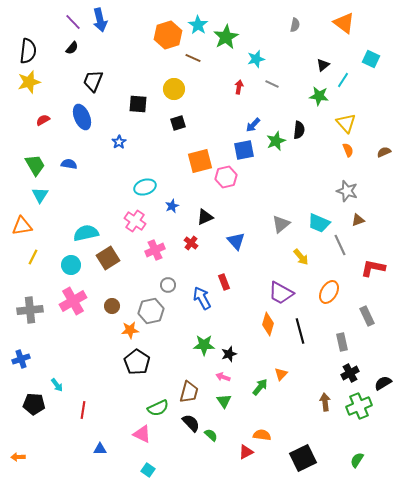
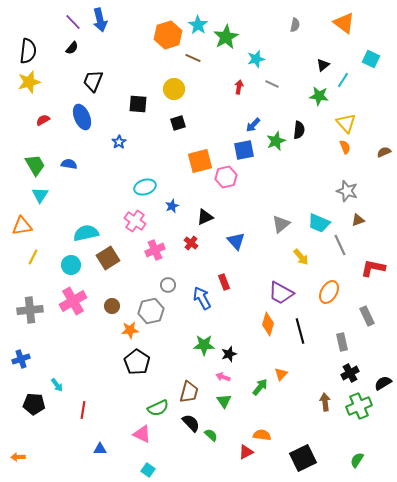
orange semicircle at (348, 150): moved 3 px left, 3 px up
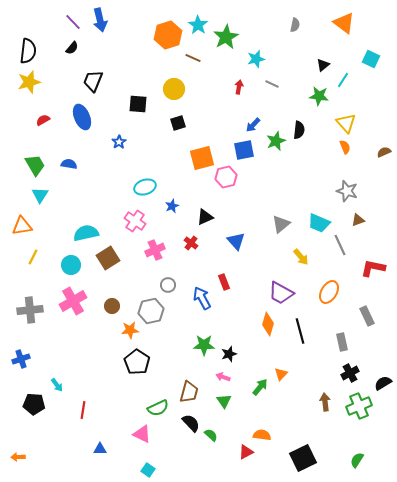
orange square at (200, 161): moved 2 px right, 3 px up
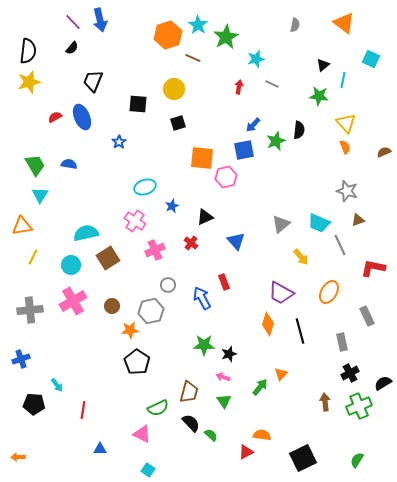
cyan line at (343, 80): rotated 21 degrees counterclockwise
red semicircle at (43, 120): moved 12 px right, 3 px up
orange square at (202, 158): rotated 20 degrees clockwise
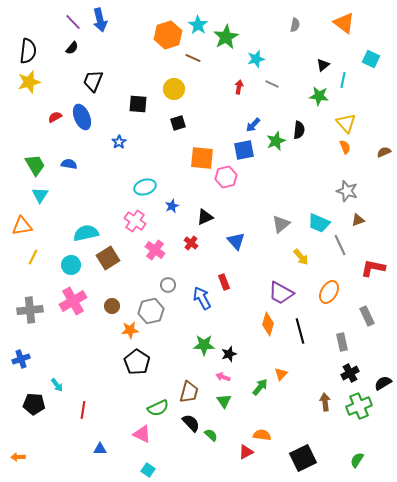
pink cross at (155, 250): rotated 30 degrees counterclockwise
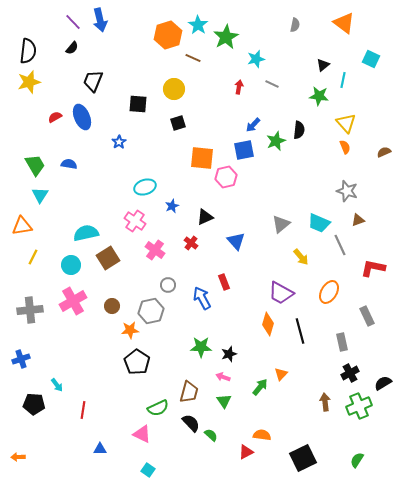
green star at (204, 345): moved 3 px left, 2 px down
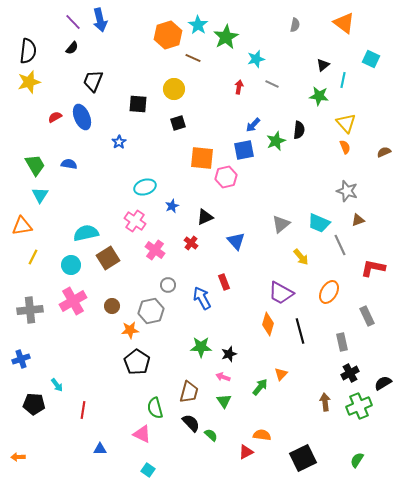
green semicircle at (158, 408): moved 3 px left; rotated 100 degrees clockwise
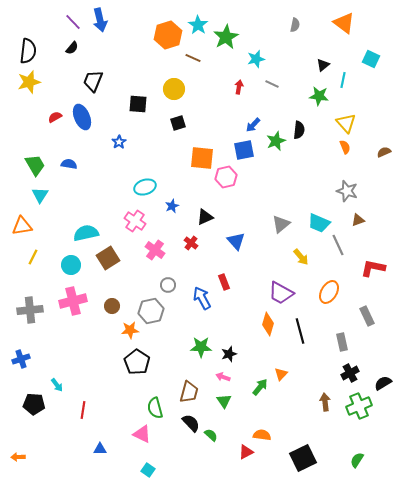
gray line at (340, 245): moved 2 px left
pink cross at (73, 301): rotated 16 degrees clockwise
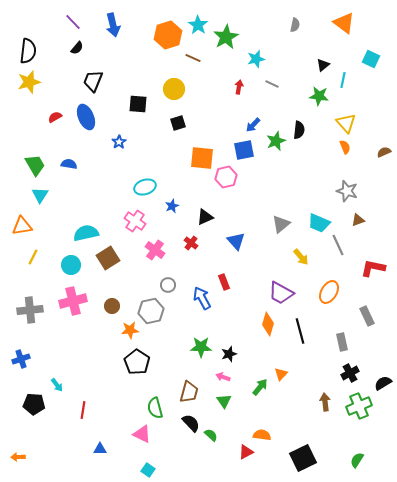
blue arrow at (100, 20): moved 13 px right, 5 px down
black semicircle at (72, 48): moved 5 px right
blue ellipse at (82, 117): moved 4 px right
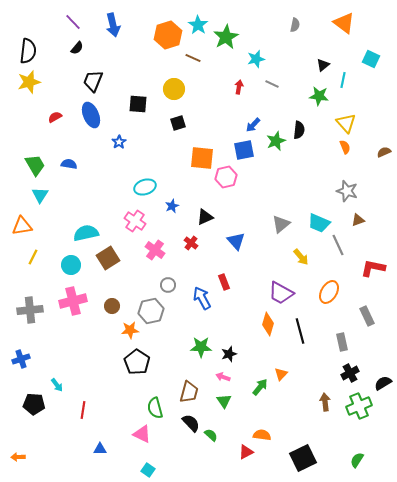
blue ellipse at (86, 117): moved 5 px right, 2 px up
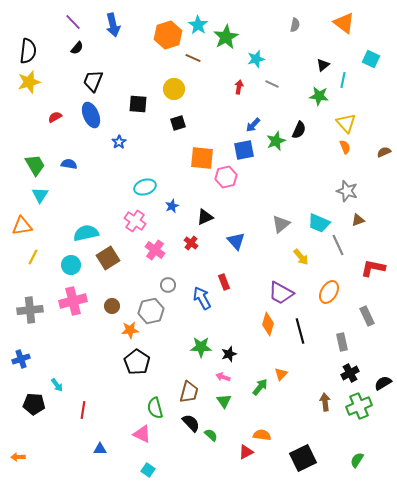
black semicircle at (299, 130): rotated 18 degrees clockwise
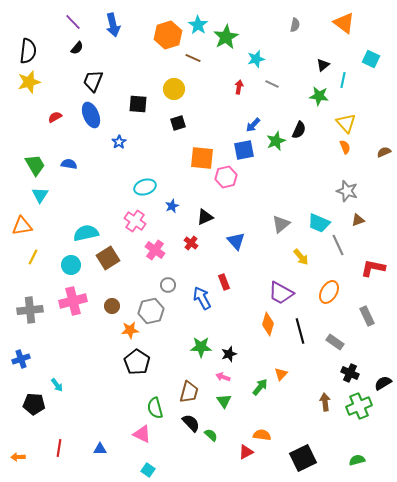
gray rectangle at (342, 342): moved 7 px left; rotated 42 degrees counterclockwise
black cross at (350, 373): rotated 36 degrees counterclockwise
red line at (83, 410): moved 24 px left, 38 px down
green semicircle at (357, 460): rotated 42 degrees clockwise
